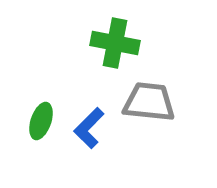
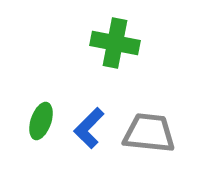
gray trapezoid: moved 31 px down
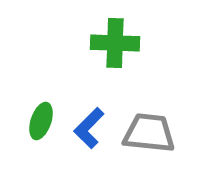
green cross: rotated 9 degrees counterclockwise
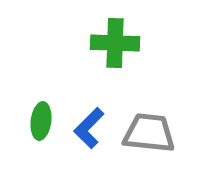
green ellipse: rotated 12 degrees counterclockwise
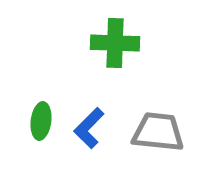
gray trapezoid: moved 9 px right, 1 px up
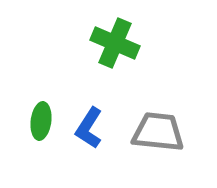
green cross: rotated 21 degrees clockwise
blue L-shape: rotated 12 degrees counterclockwise
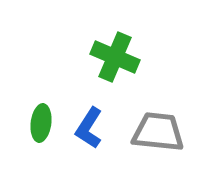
green cross: moved 14 px down
green ellipse: moved 2 px down
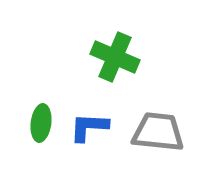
blue L-shape: moved 1 px up; rotated 60 degrees clockwise
